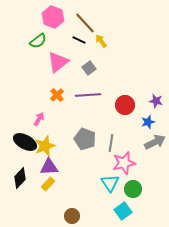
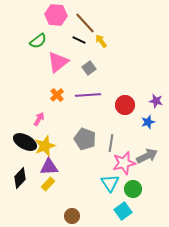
pink hexagon: moved 3 px right, 2 px up; rotated 15 degrees counterclockwise
gray arrow: moved 8 px left, 14 px down
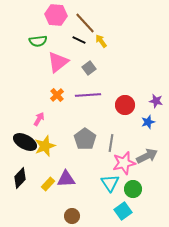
green semicircle: rotated 30 degrees clockwise
gray pentagon: rotated 15 degrees clockwise
purple triangle: moved 17 px right, 12 px down
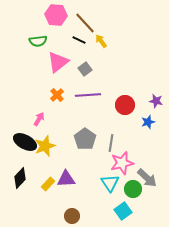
gray square: moved 4 px left, 1 px down
gray arrow: moved 22 px down; rotated 70 degrees clockwise
pink star: moved 2 px left
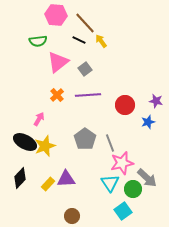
gray line: moved 1 px left; rotated 30 degrees counterclockwise
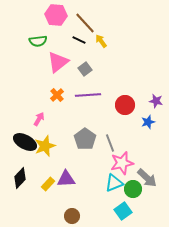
cyan triangle: moved 4 px right; rotated 42 degrees clockwise
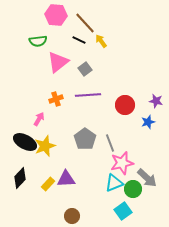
orange cross: moved 1 px left, 4 px down; rotated 24 degrees clockwise
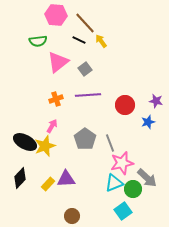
pink arrow: moved 13 px right, 7 px down
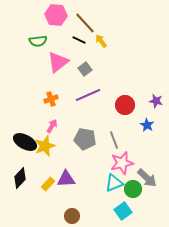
purple line: rotated 20 degrees counterclockwise
orange cross: moved 5 px left
blue star: moved 1 px left, 3 px down; rotated 24 degrees counterclockwise
gray pentagon: rotated 25 degrees counterclockwise
gray line: moved 4 px right, 3 px up
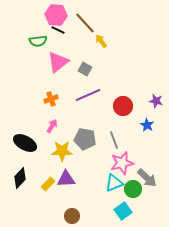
black line: moved 21 px left, 10 px up
gray square: rotated 24 degrees counterclockwise
red circle: moved 2 px left, 1 px down
black ellipse: moved 1 px down
yellow star: moved 17 px right, 5 px down; rotated 20 degrees clockwise
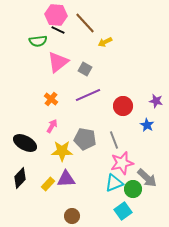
yellow arrow: moved 4 px right, 1 px down; rotated 80 degrees counterclockwise
orange cross: rotated 32 degrees counterclockwise
